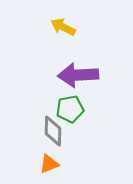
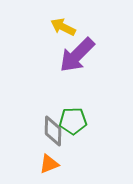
purple arrow: moved 1 px left, 20 px up; rotated 42 degrees counterclockwise
green pentagon: moved 3 px right, 12 px down; rotated 8 degrees clockwise
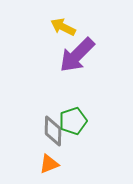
green pentagon: rotated 16 degrees counterclockwise
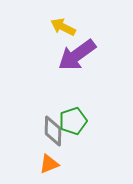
purple arrow: rotated 9 degrees clockwise
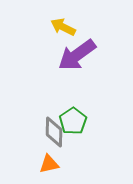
green pentagon: rotated 16 degrees counterclockwise
gray diamond: moved 1 px right, 1 px down
orange triangle: rotated 10 degrees clockwise
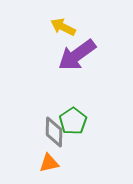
orange triangle: moved 1 px up
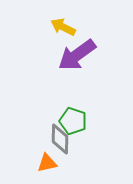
green pentagon: rotated 20 degrees counterclockwise
gray diamond: moved 6 px right, 7 px down
orange triangle: moved 2 px left
